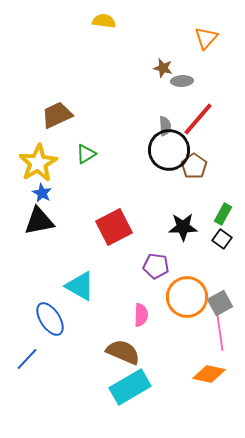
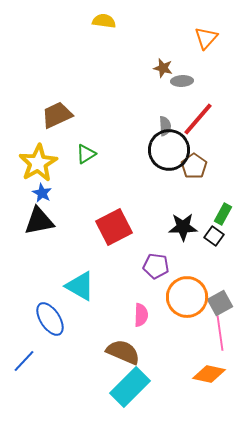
black square: moved 8 px left, 3 px up
blue line: moved 3 px left, 2 px down
cyan rectangle: rotated 15 degrees counterclockwise
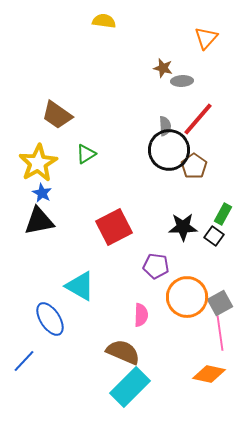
brown trapezoid: rotated 120 degrees counterclockwise
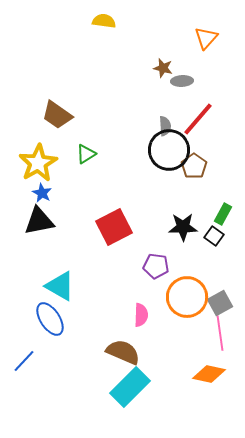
cyan triangle: moved 20 px left
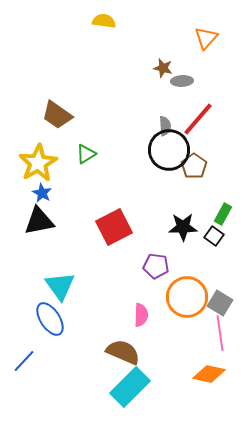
cyan triangle: rotated 24 degrees clockwise
gray square: rotated 30 degrees counterclockwise
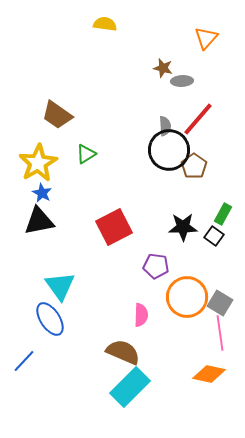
yellow semicircle: moved 1 px right, 3 px down
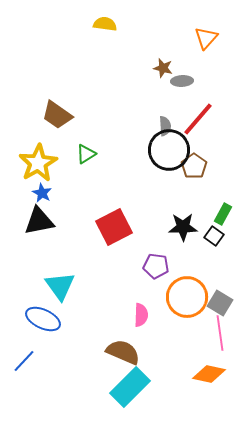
blue ellipse: moved 7 px left; rotated 32 degrees counterclockwise
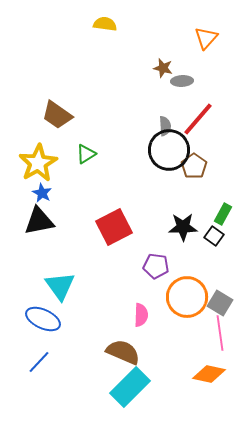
blue line: moved 15 px right, 1 px down
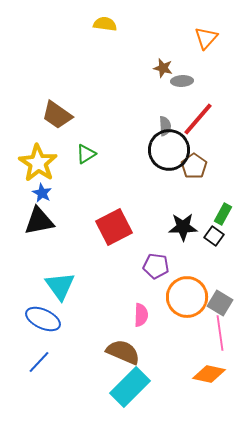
yellow star: rotated 9 degrees counterclockwise
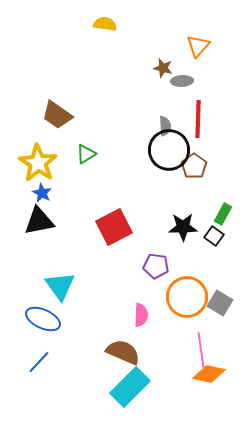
orange triangle: moved 8 px left, 8 px down
red line: rotated 39 degrees counterclockwise
pink line: moved 19 px left, 17 px down
